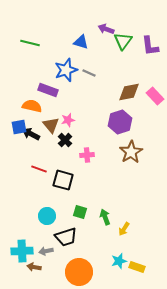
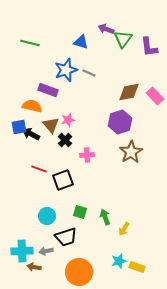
green triangle: moved 2 px up
purple L-shape: moved 1 px left, 1 px down
black square: rotated 35 degrees counterclockwise
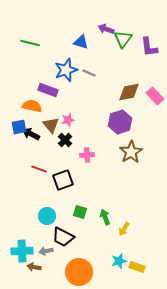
black trapezoid: moved 3 px left; rotated 45 degrees clockwise
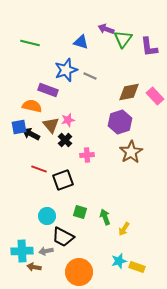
gray line: moved 1 px right, 3 px down
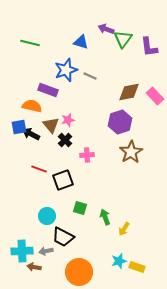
green square: moved 4 px up
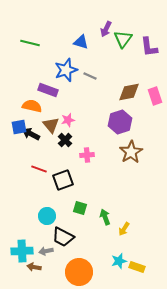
purple arrow: rotated 84 degrees counterclockwise
pink rectangle: rotated 24 degrees clockwise
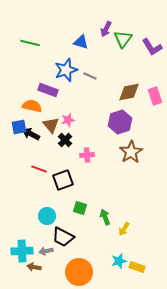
purple L-shape: moved 3 px right; rotated 25 degrees counterclockwise
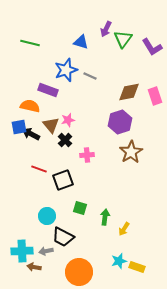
orange semicircle: moved 2 px left
green arrow: rotated 28 degrees clockwise
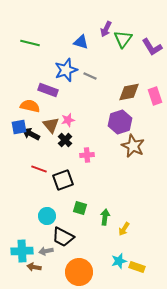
brown star: moved 2 px right, 6 px up; rotated 15 degrees counterclockwise
